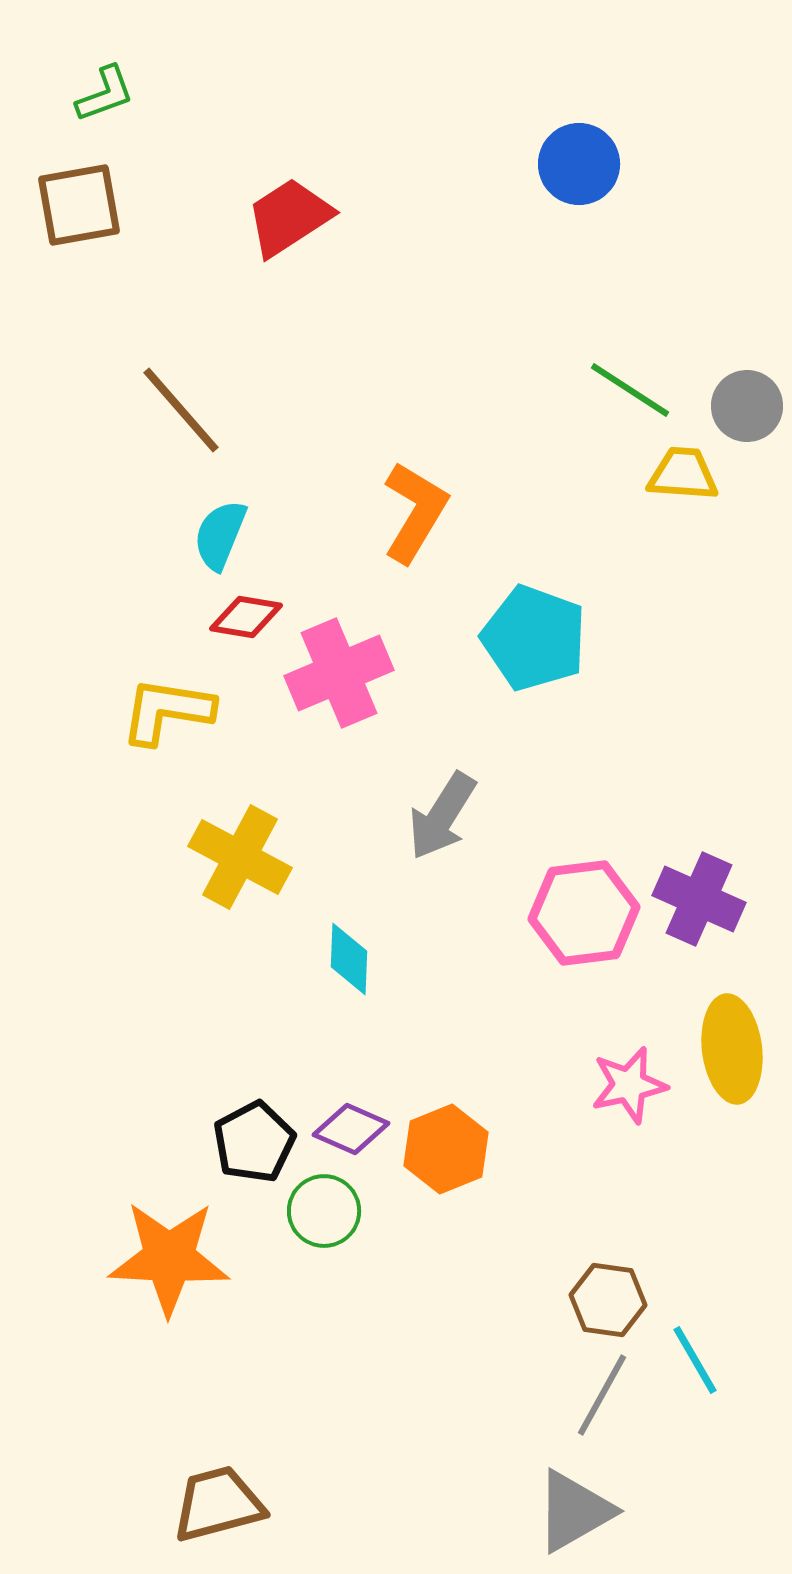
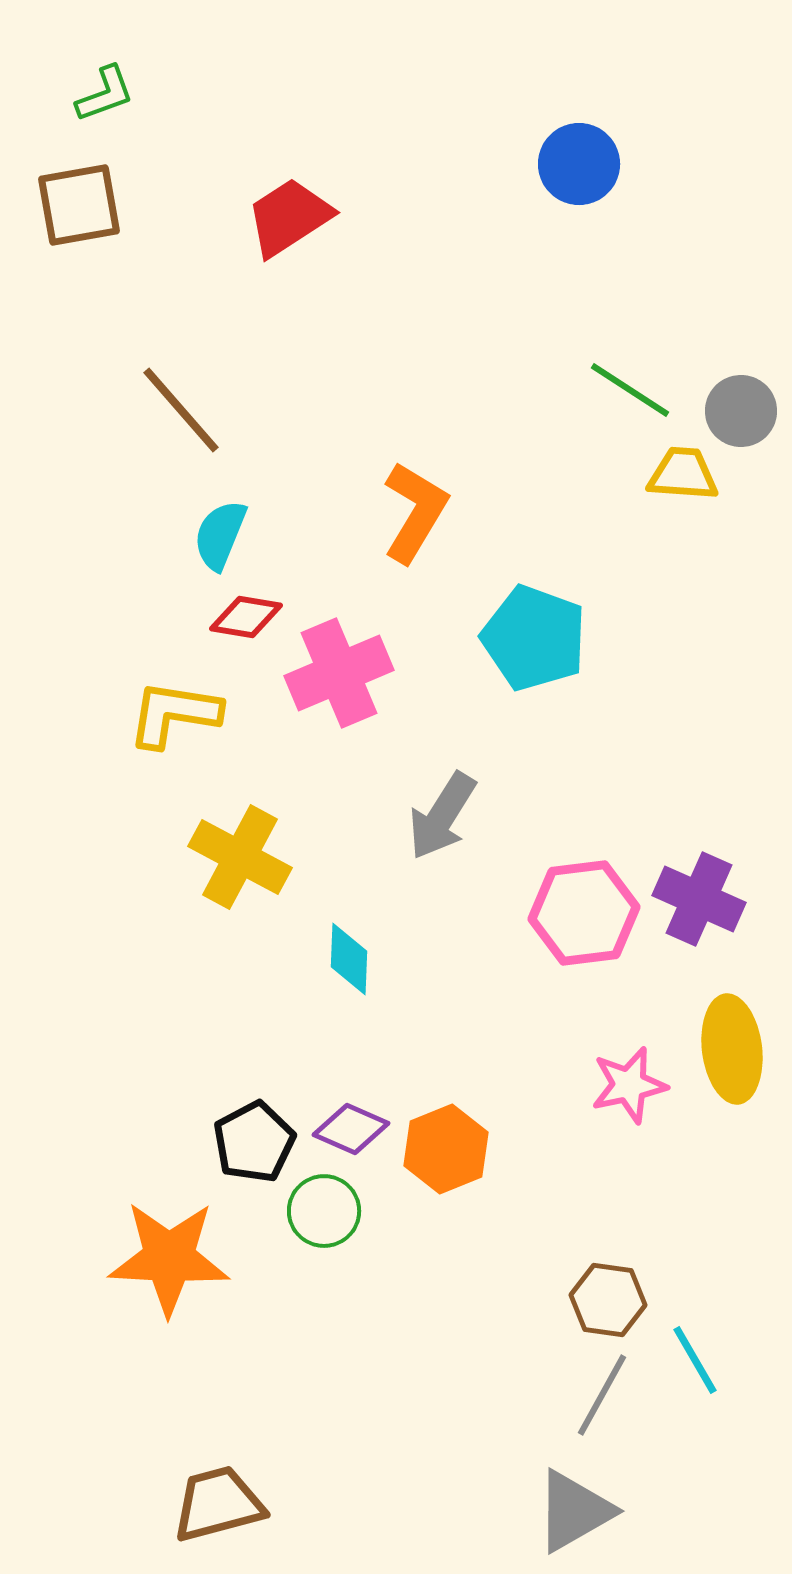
gray circle: moved 6 px left, 5 px down
yellow L-shape: moved 7 px right, 3 px down
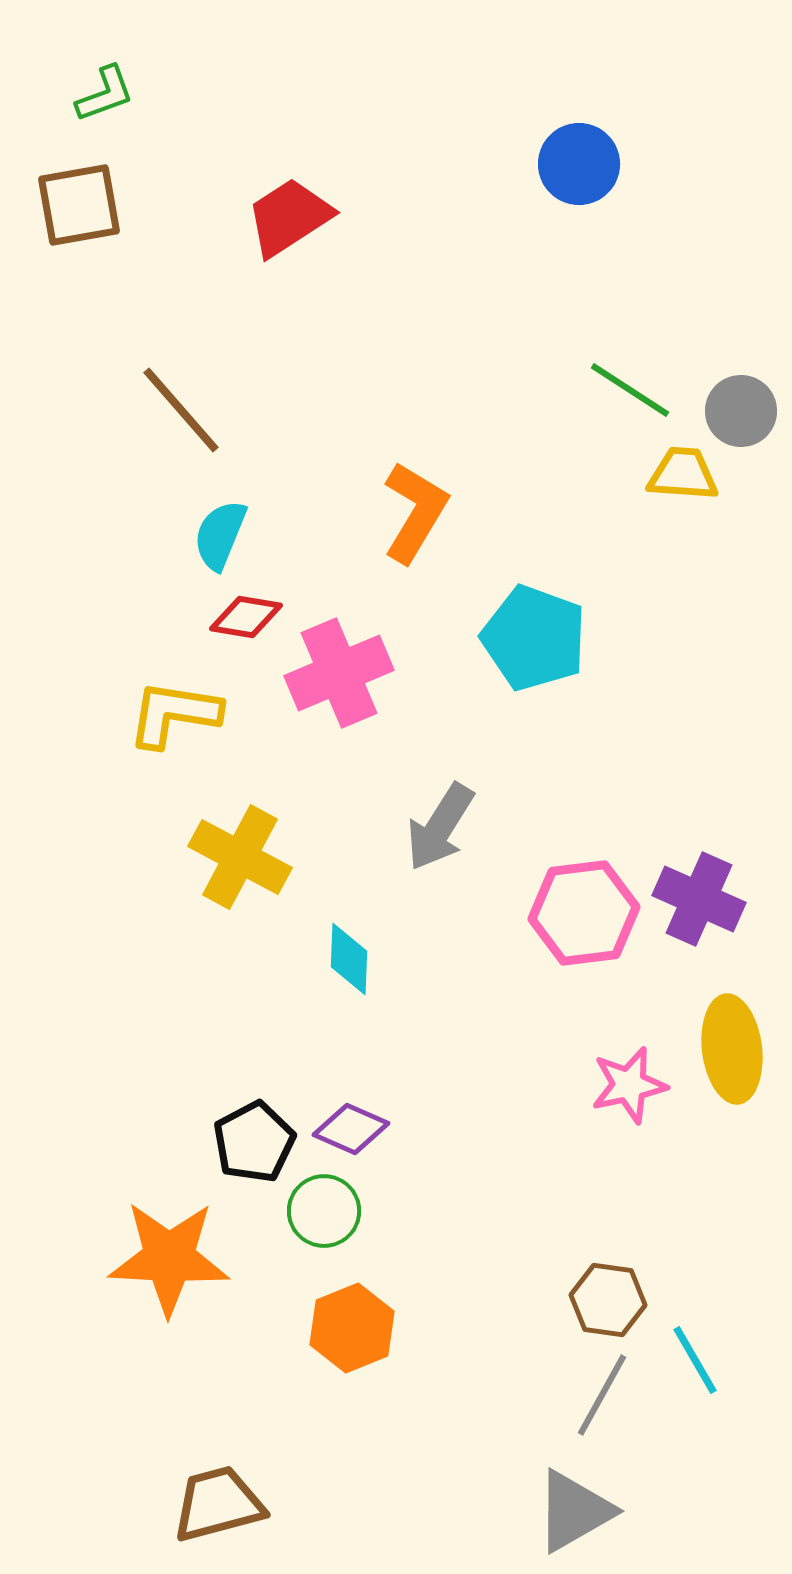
gray arrow: moved 2 px left, 11 px down
orange hexagon: moved 94 px left, 179 px down
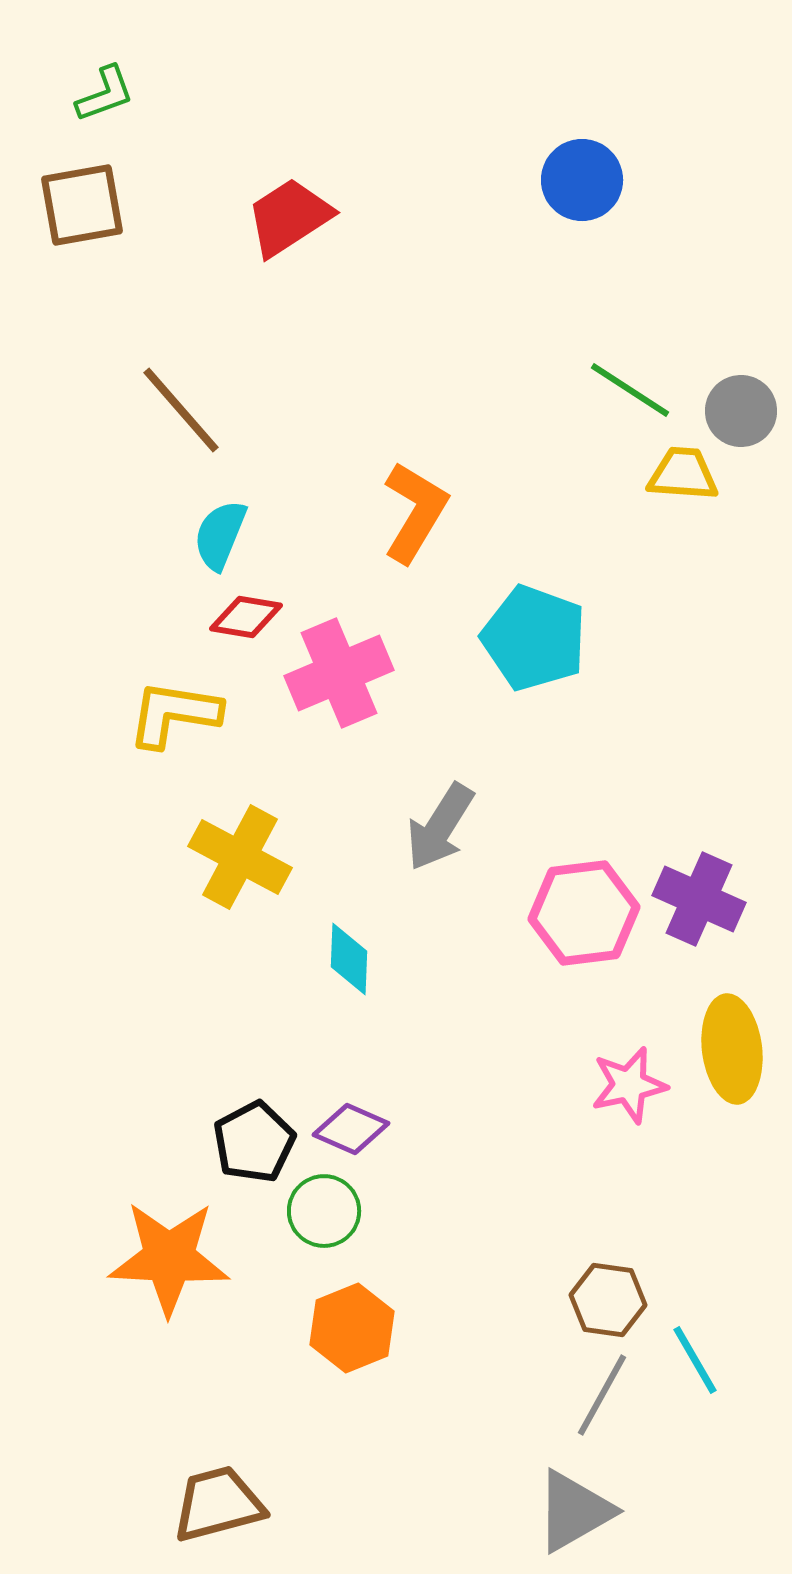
blue circle: moved 3 px right, 16 px down
brown square: moved 3 px right
